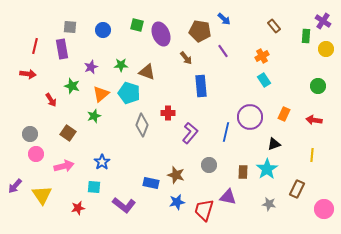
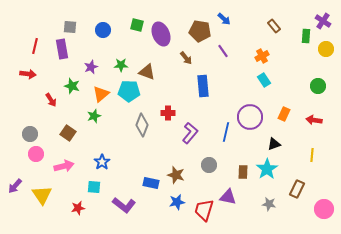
blue rectangle at (201, 86): moved 2 px right
cyan pentagon at (129, 93): moved 2 px up; rotated 15 degrees counterclockwise
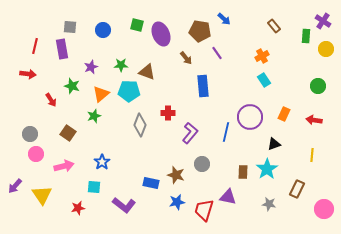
purple line at (223, 51): moved 6 px left, 2 px down
gray diamond at (142, 125): moved 2 px left
gray circle at (209, 165): moved 7 px left, 1 px up
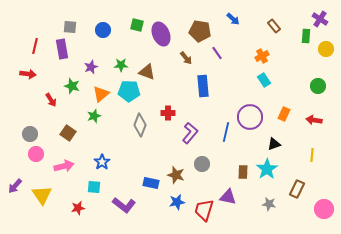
blue arrow at (224, 19): moved 9 px right
purple cross at (323, 21): moved 3 px left, 2 px up
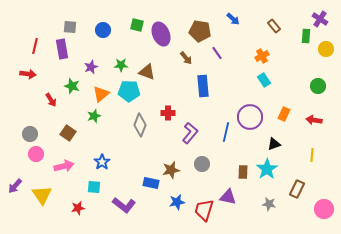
brown star at (176, 175): moved 5 px left, 5 px up; rotated 30 degrees counterclockwise
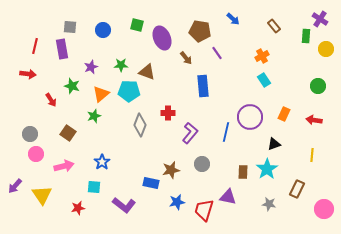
purple ellipse at (161, 34): moved 1 px right, 4 px down
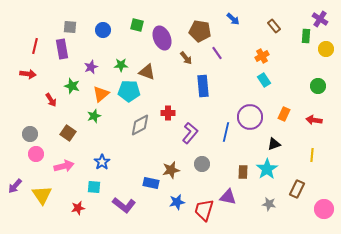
gray diamond at (140, 125): rotated 40 degrees clockwise
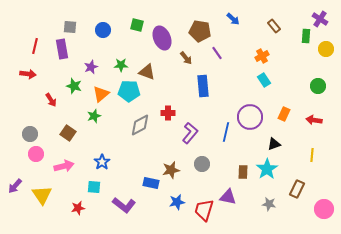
green star at (72, 86): moved 2 px right
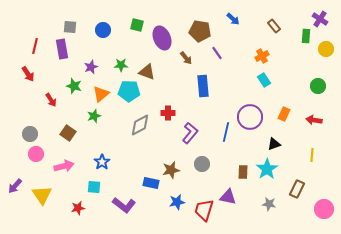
red arrow at (28, 74): rotated 49 degrees clockwise
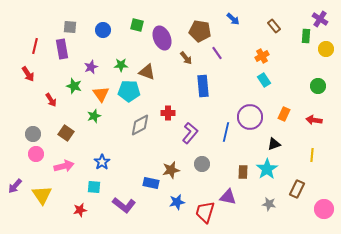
orange triangle at (101, 94): rotated 24 degrees counterclockwise
brown square at (68, 133): moved 2 px left
gray circle at (30, 134): moved 3 px right
red star at (78, 208): moved 2 px right, 2 px down
red trapezoid at (204, 210): moved 1 px right, 2 px down
